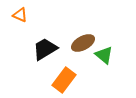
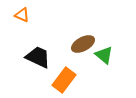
orange triangle: moved 2 px right
brown ellipse: moved 1 px down
black trapezoid: moved 7 px left, 8 px down; rotated 56 degrees clockwise
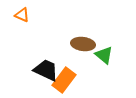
brown ellipse: rotated 35 degrees clockwise
black trapezoid: moved 8 px right, 13 px down
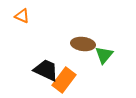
orange triangle: moved 1 px down
green triangle: rotated 30 degrees clockwise
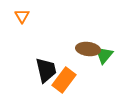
orange triangle: rotated 35 degrees clockwise
brown ellipse: moved 5 px right, 5 px down
black trapezoid: rotated 52 degrees clockwise
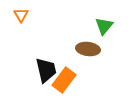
orange triangle: moved 1 px left, 1 px up
green triangle: moved 29 px up
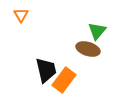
green triangle: moved 7 px left, 5 px down
brown ellipse: rotated 10 degrees clockwise
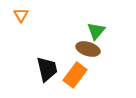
green triangle: moved 1 px left
black trapezoid: moved 1 px right, 1 px up
orange rectangle: moved 11 px right, 5 px up
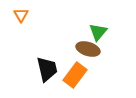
green triangle: moved 2 px right, 1 px down
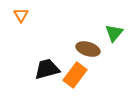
green triangle: moved 16 px right, 1 px down
black trapezoid: rotated 92 degrees counterclockwise
